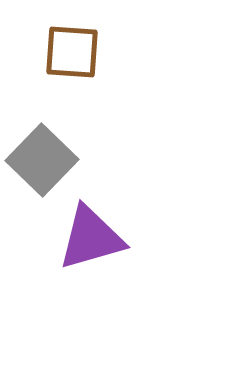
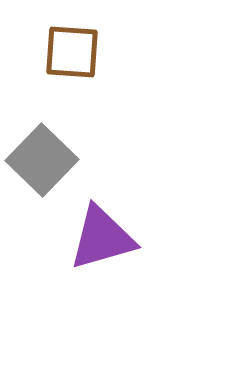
purple triangle: moved 11 px right
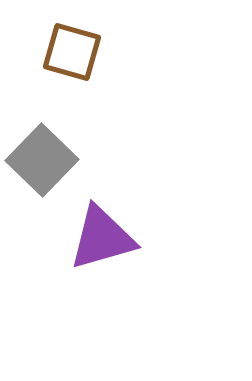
brown square: rotated 12 degrees clockwise
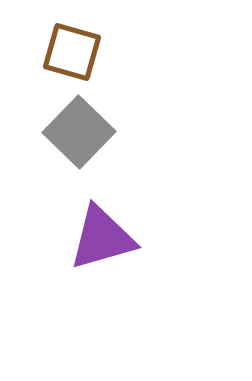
gray square: moved 37 px right, 28 px up
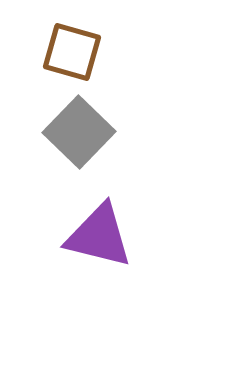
purple triangle: moved 3 px left, 2 px up; rotated 30 degrees clockwise
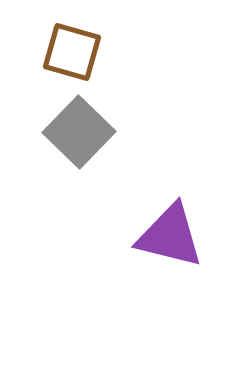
purple triangle: moved 71 px right
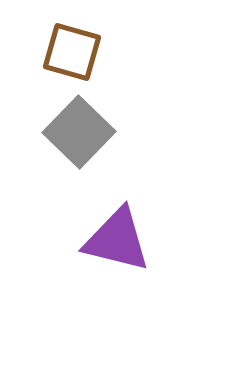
purple triangle: moved 53 px left, 4 px down
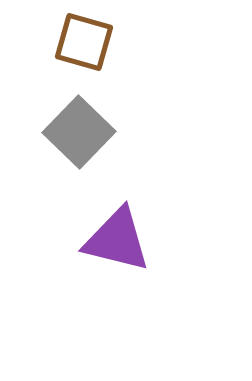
brown square: moved 12 px right, 10 px up
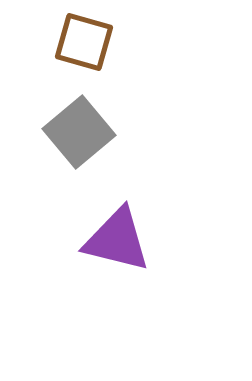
gray square: rotated 6 degrees clockwise
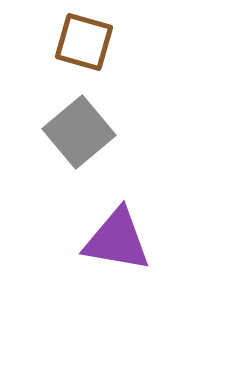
purple triangle: rotated 4 degrees counterclockwise
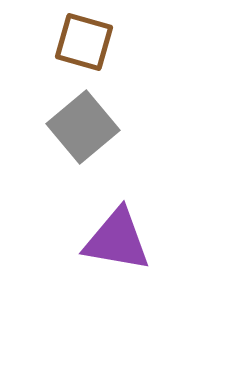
gray square: moved 4 px right, 5 px up
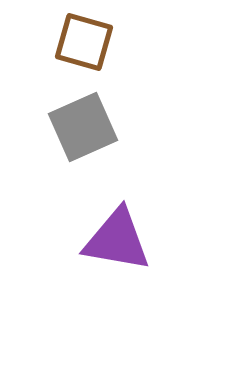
gray square: rotated 16 degrees clockwise
